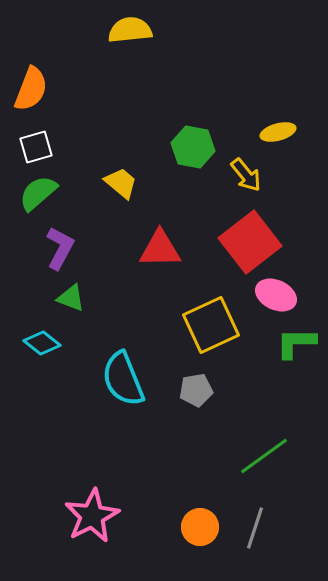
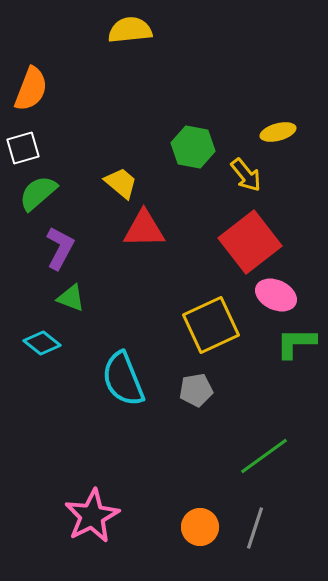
white square: moved 13 px left, 1 px down
red triangle: moved 16 px left, 20 px up
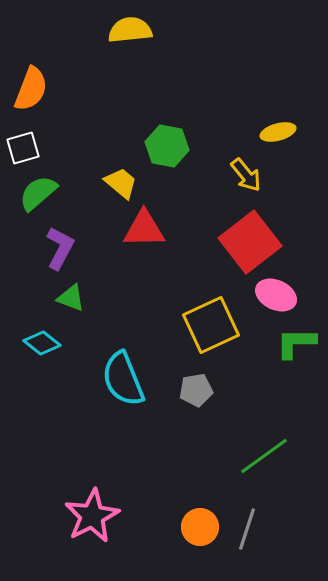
green hexagon: moved 26 px left, 1 px up
gray line: moved 8 px left, 1 px down
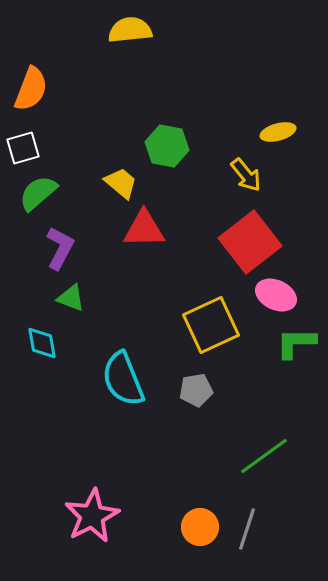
cyan diamond: rotated 42 degrees clockwise
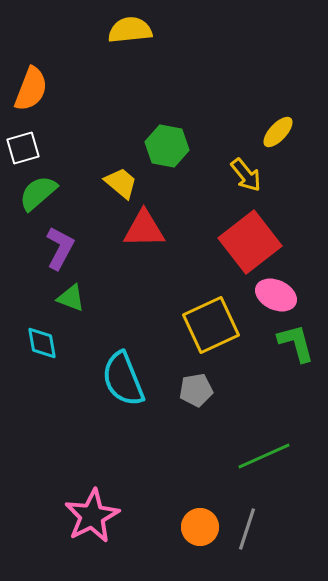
yellow ellipse: rotated 32 degrees counterclockwise
green L-shape: rotated 75 degrees clockwise
green line: rotated 12 degrees clockwise
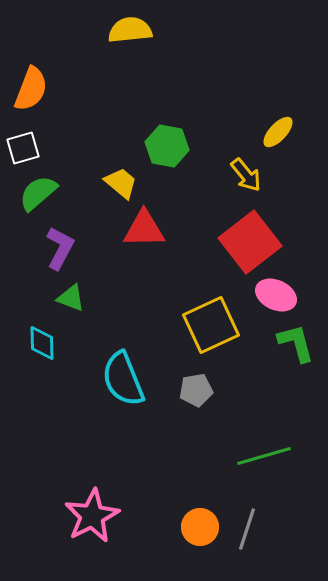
cyan diamond: rotated 9 degrees clockwise
green line: rotated 8 degrees clockwise
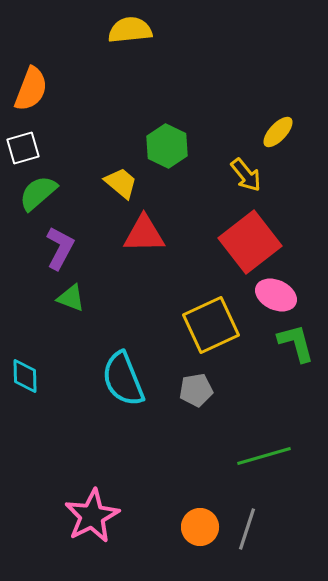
green hexagon: rotated 15 degrees clockwise
red triangle: moved 5 px down
cyan diamond: moved 17 px left, 33 px down
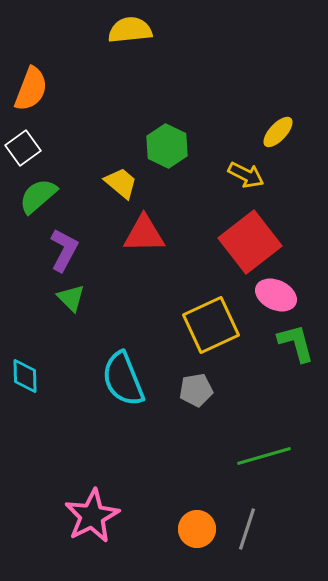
white square: rotated 20 degrees counterclockwise
yellow arrow: rotated 24 degrees counterclockwise
green semicircle: moved 3 px down
purple L-shape: moved 4 px right, 2 px down
green triangle: rotated 24 degrees clockwise
orange circle: moved 3 px left, 2 px down
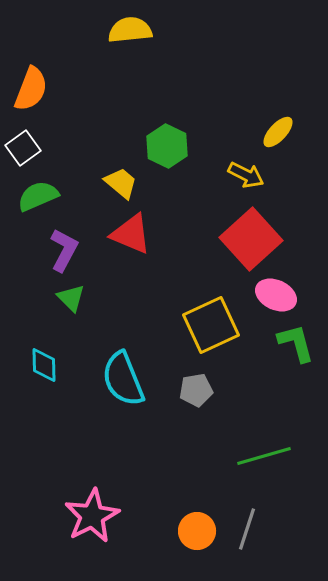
green semicircle: rotated 18 degrees clockwise
red triangle: moved 13 px left; rotated 24 degrees clockwise
red square: moved 1 px right, 3 px up; rotated 4 degrees counterclockwise
cyan diamond: moved 19 px right, 11 px up
orange circle: moved 2 px down
